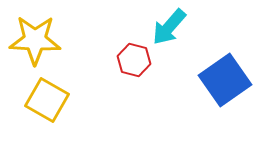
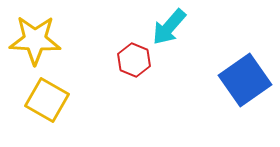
red hexagon: rotated 8 degrees clockwise
blue square: moved 20 px right
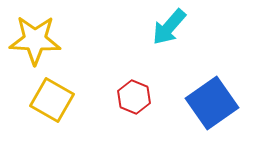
red hexagon: moved 37 px down
blue square: moved 33 px left, 23 px down
yellow square: moved 5 px right
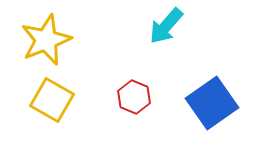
cyan arrow: moved 3 px left, 1 px up
yellow star: moved 11 px right; rotated 24 degrees counterclockwise
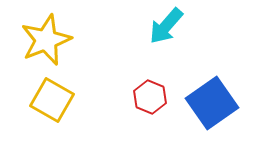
red hexagon: moved 16 px right
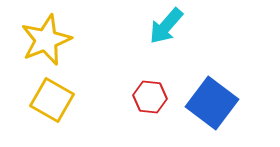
red hexagon: rotated 16 degrees counterclockwise
blue square: rotated 18 degrees counterclockwise
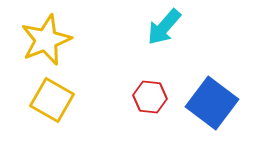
cyan arrow: moved 2 px left, 1 px down
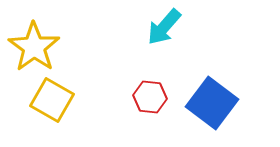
yellow star: moved 12 px left, 7 px down; rotated 15 degrees counterclockwise
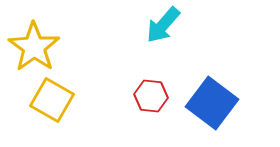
cyan arrow: moved 1 px left, 2 px up
red hexagon: moved 1 px right, 1 px up
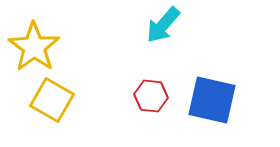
blue square: moved 3 px up; rotated 24 degrees counterclockwise
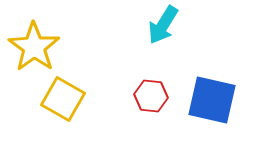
cyan arrow: rotated 9 degrees counterclockwise
yellow square: moved 11 px right, 1 px up
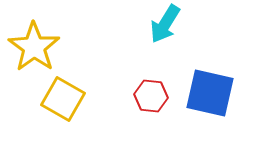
cyan arrow: moved 2 px right, 1 px up
blue square: moved 2 px left, 7 px up
